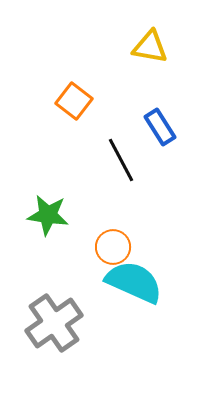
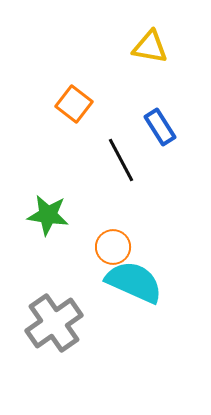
orange square: moved 3 px down
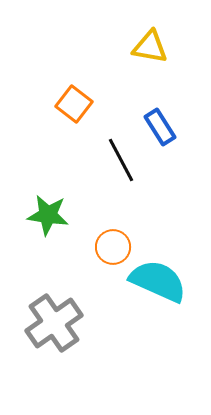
cyan semicircle: moved 24 px right, 1 px up
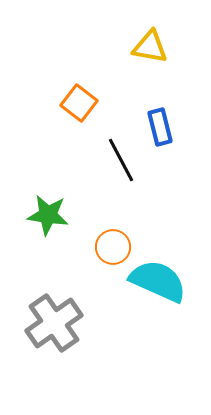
orange square: moved 5 px right, 1 px up
blue rectangle: rotated 18 degrees clockwise
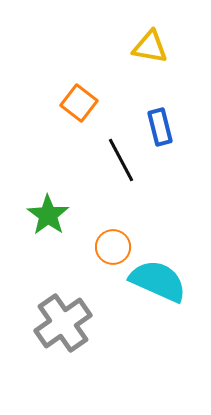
green star: rotated 27 degrees clockwise
gray cross: moved 9 px right
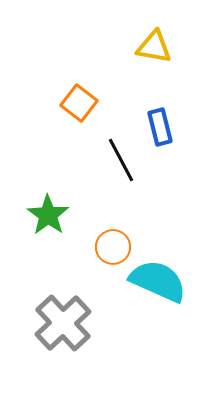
yellow triangle: moved 4 px right
gray cross: rotated 8 degrees counterclockwise
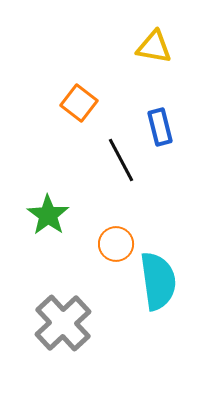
orange circle: moved 3 px right, 3 px up
cyan semicircle: rotated 58 degrees clockwise
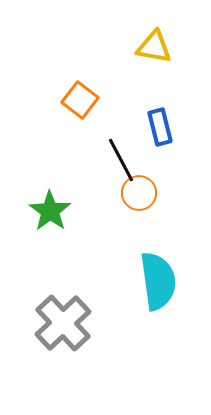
orange square: moved 1 px right, 3 px up
green star: moved 2 px right, 4 px up
orange circle: moved 23 px right, 51 px up
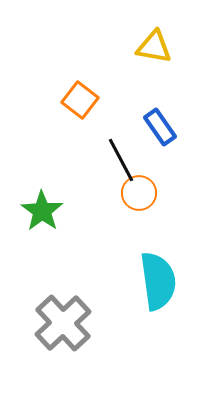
blue rectangle: rotated 21 degrees counterclockwise
green star: moved 8 px left
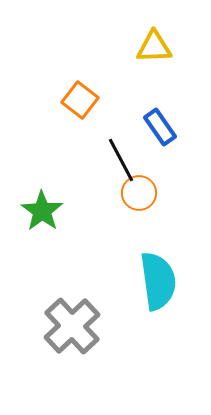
yellow triangle: rotated 12 degrees counterclockwise
gray cross: moved 9 px right, 3 px down
